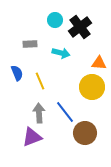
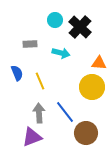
black cross: rotated 10 degrees counterclockwise
brown circle: moved 1 px right
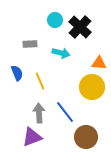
brown circle: moved 4 px down
